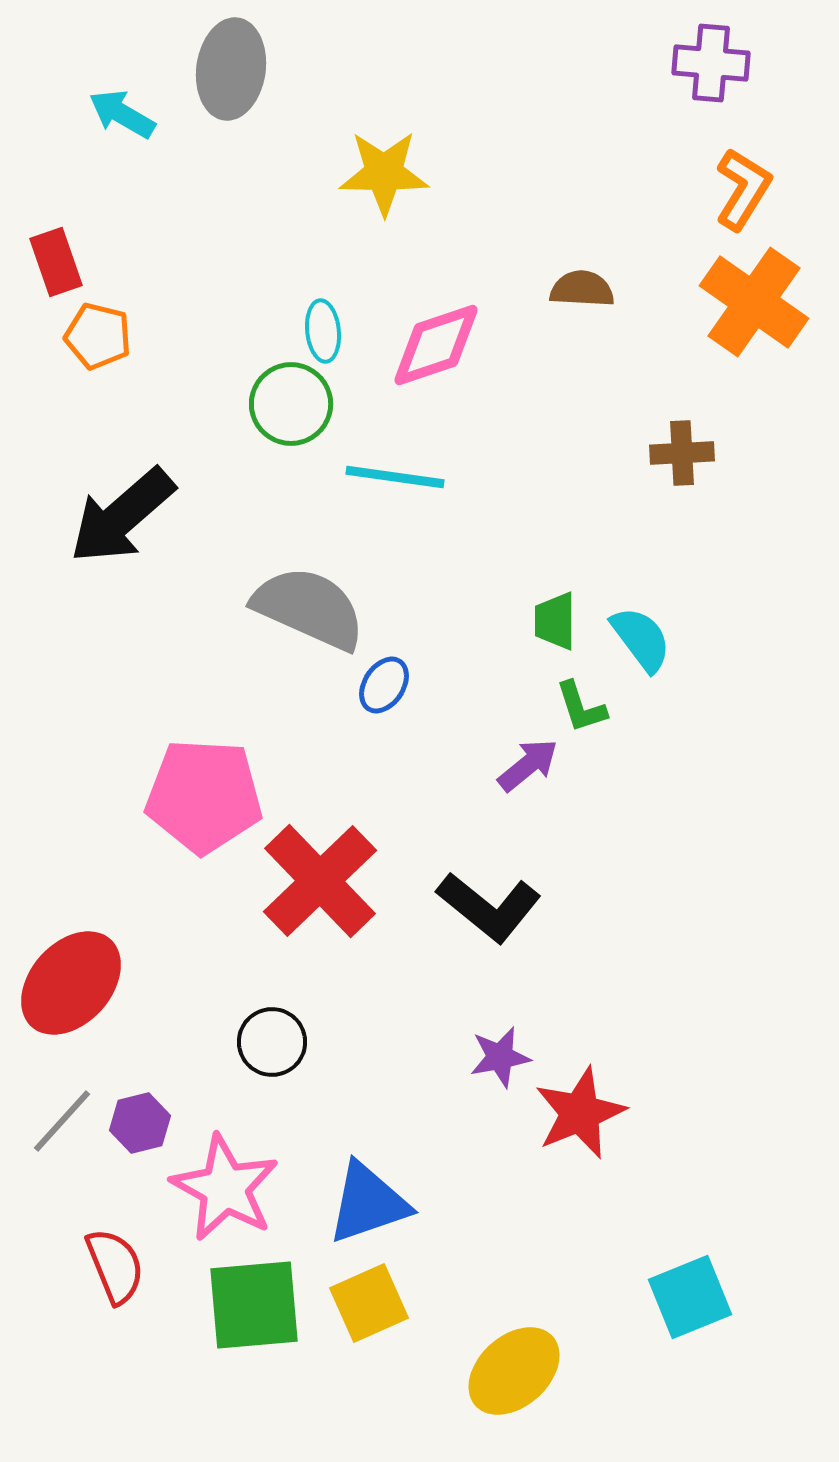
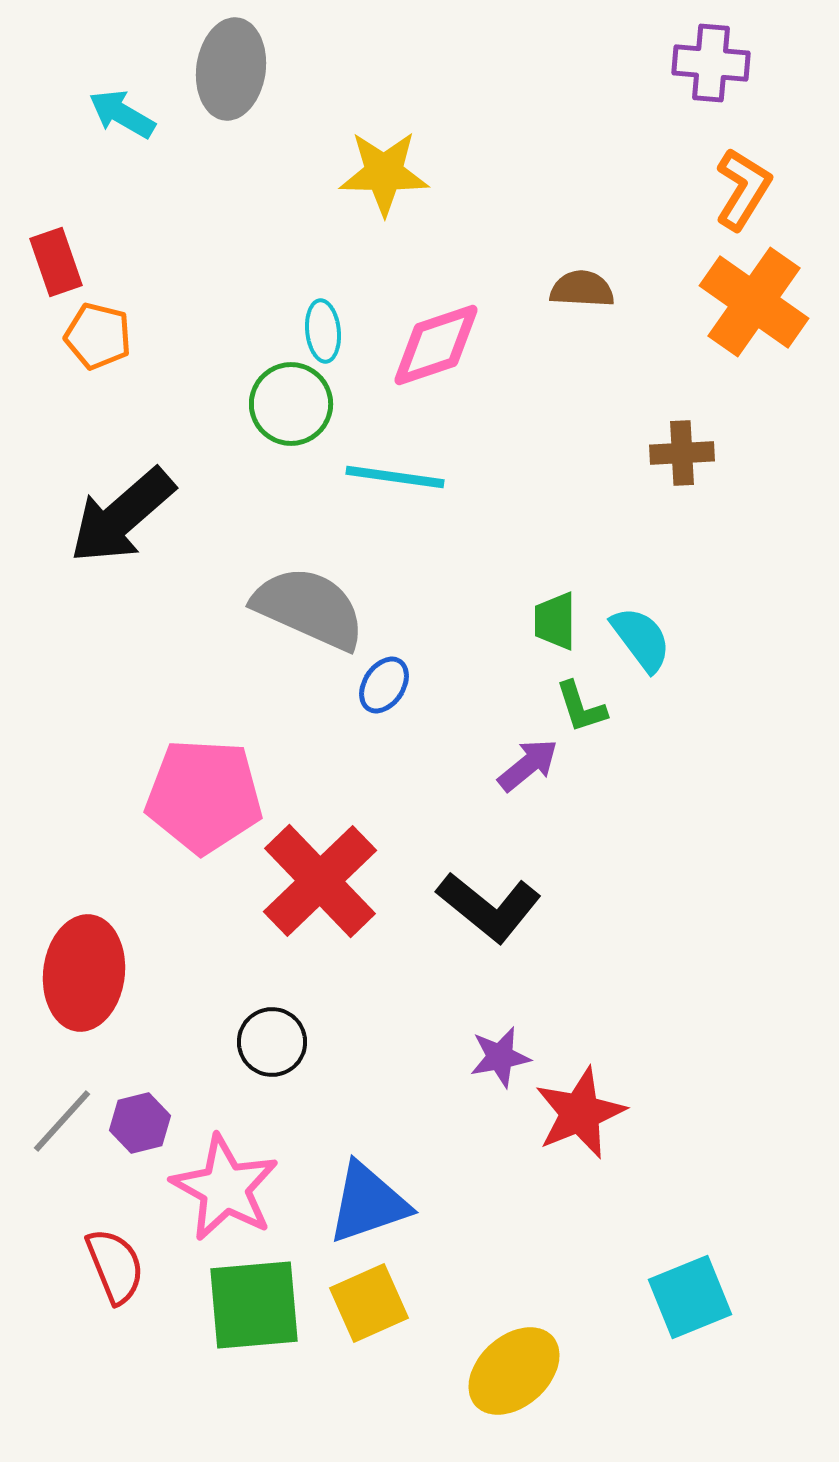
red ellipse: moved 13 px right, 10 px up; rotated 35 degrees counterclockwise
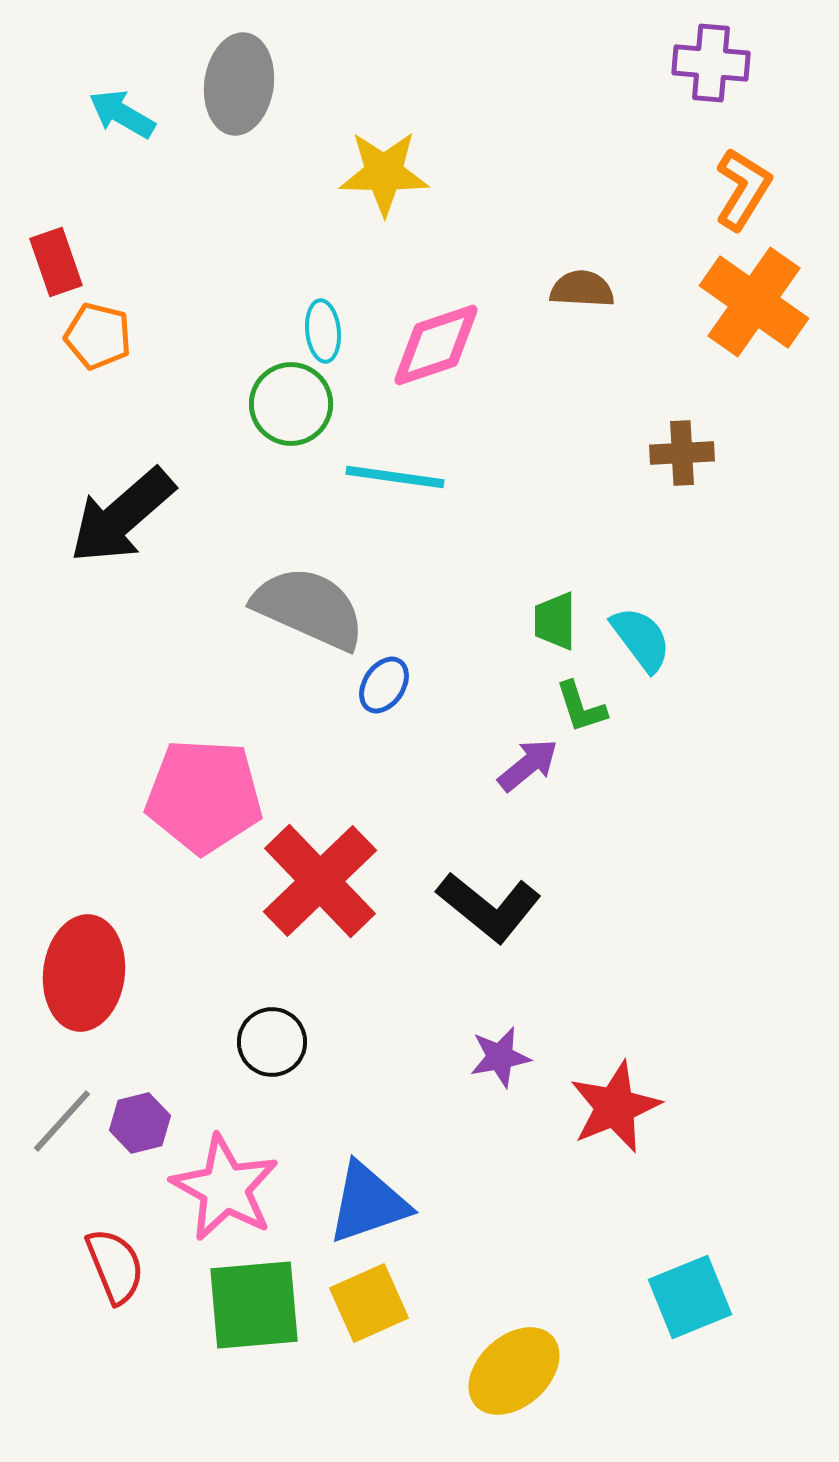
gray ellipse: moved 8 px right, 15 px down
red star: moved 35 px right, 6 px up
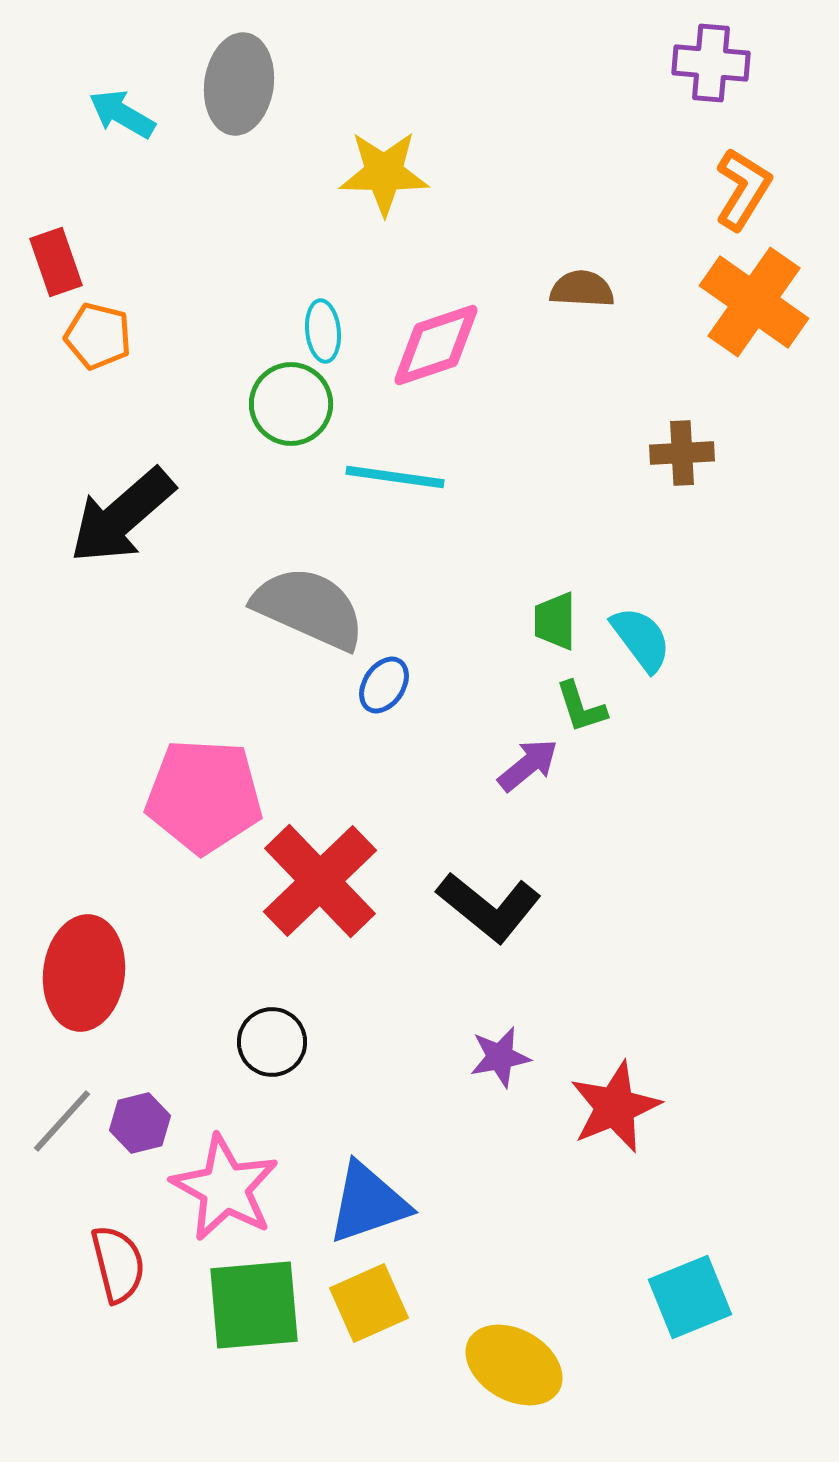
red semicircle: moved 3 px right, 2 px up; rotated 8 degrees clockwise
yellow ellipse: moved 6 px up; rotated 72 degrees clockwise
